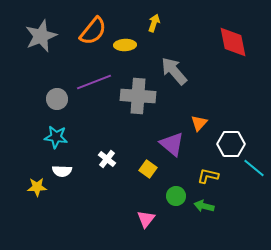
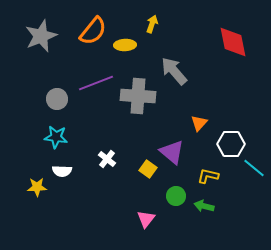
yellow arrow: moved 2 px left, 1 px down
purple line: moved 2 px right, 1 px down
purple triangle: moved 8 px down
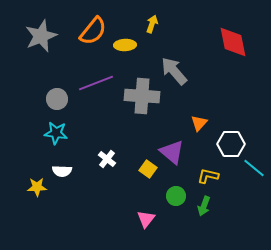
gray cross: moved 4 px right
cyan star: moved 4 px up
green arrow: rotated 84 degrees counterclockwise
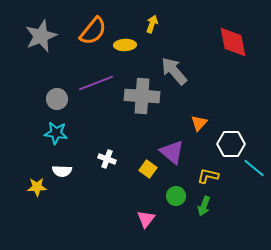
white cross: rotated 18 degrees counterclockwise
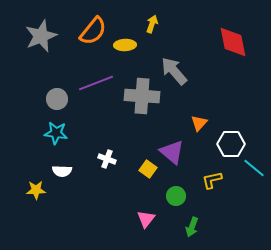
yellow L-shape: moved 4 px right, 4 px down; rotated 25 degrees counterclockwise
yellow star: moved 1 px left, 3 px down
green arrow: moved 12 px left, 21 px down
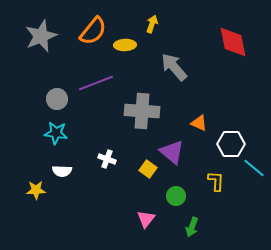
gray arrow: moved 4 px up
gray cross: moved 15 px down
orange triangle: rotated 48 degrees counterclockwise
yellow L-shape: moved 4 px right, 1 px down; rotated 105 degrees clockwise
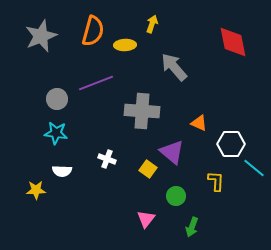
orange semicircle: rotated 24 degrees counterclockwise
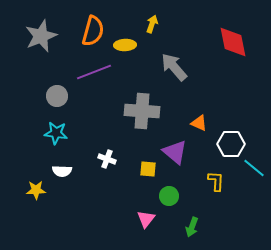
purple line: moved 2 px left, 11 px up
gray circle: moved 3 px up
purple triangle: moved 3 px right
yellow square: rotated 30 degrees counterclockwise
green circle: moved 7 px left
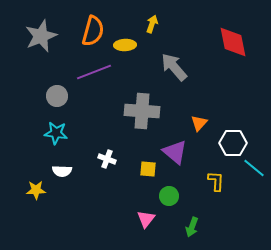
orange triangle: rotated 48 degrees clockwise
white hexagon: moved 2 px right, 1 px up
